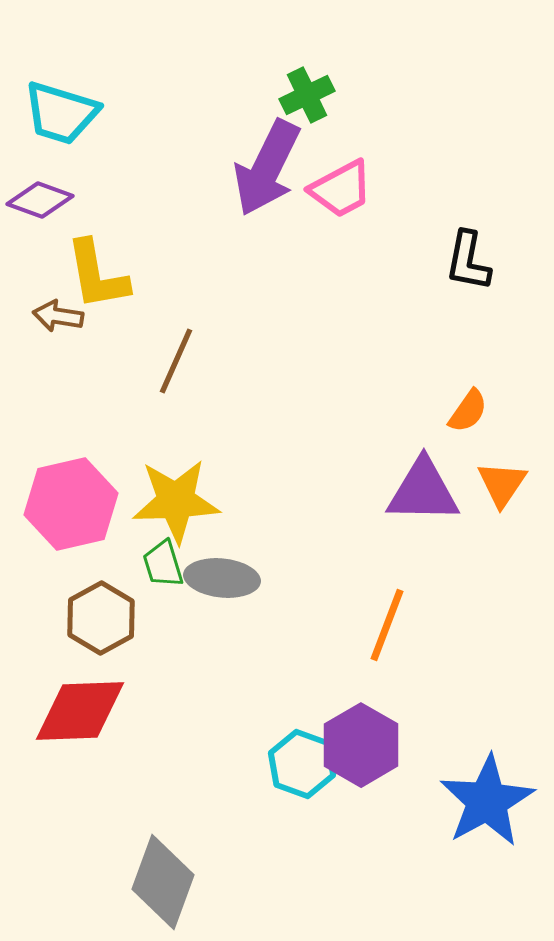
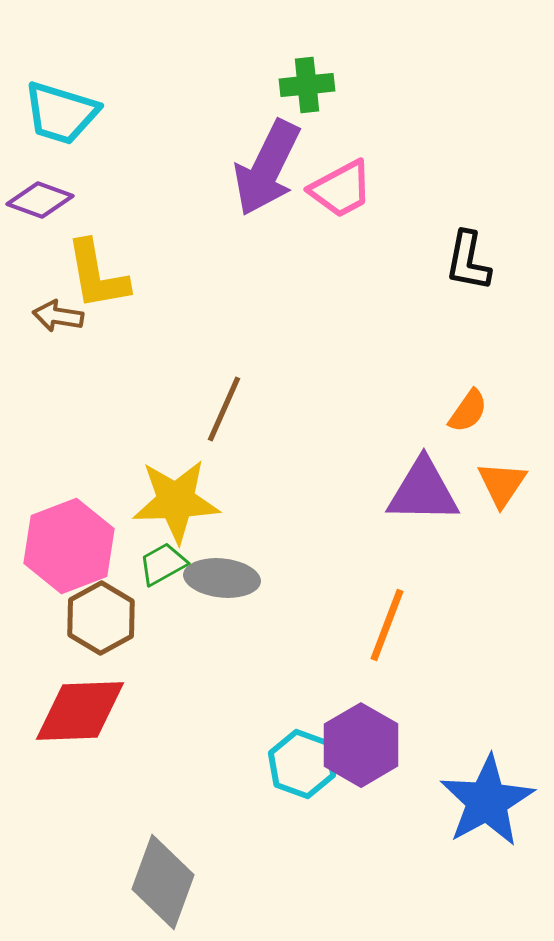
green cross: moved 10 px up; rotated 20 degrees clockwise
brown line: moved 48 px right, 48 px down
pink hexagon: moved 2 px left, 42 px down; rotated 8 degrees counterclockwise
green trapezoid: rotated 78 degrees clockwise
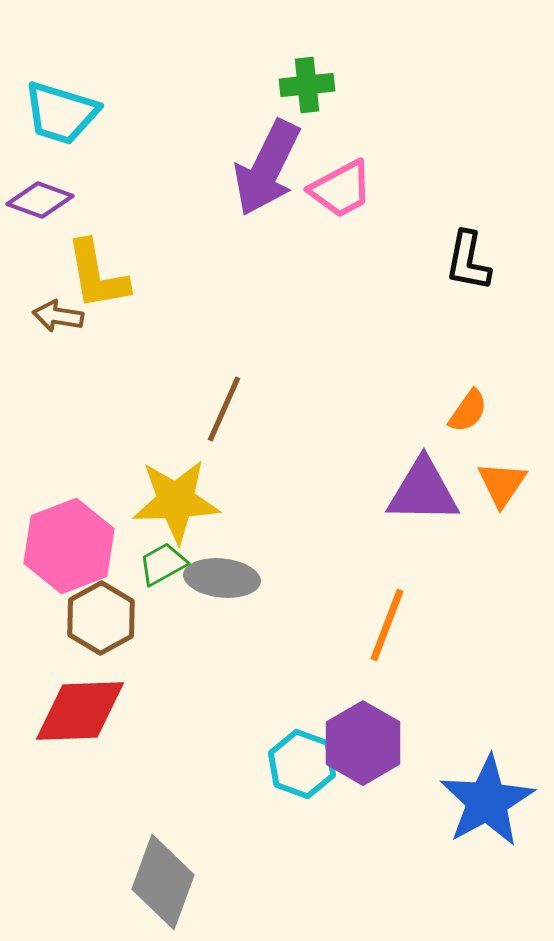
purple hexagon: moved 2 px right, 2 px up
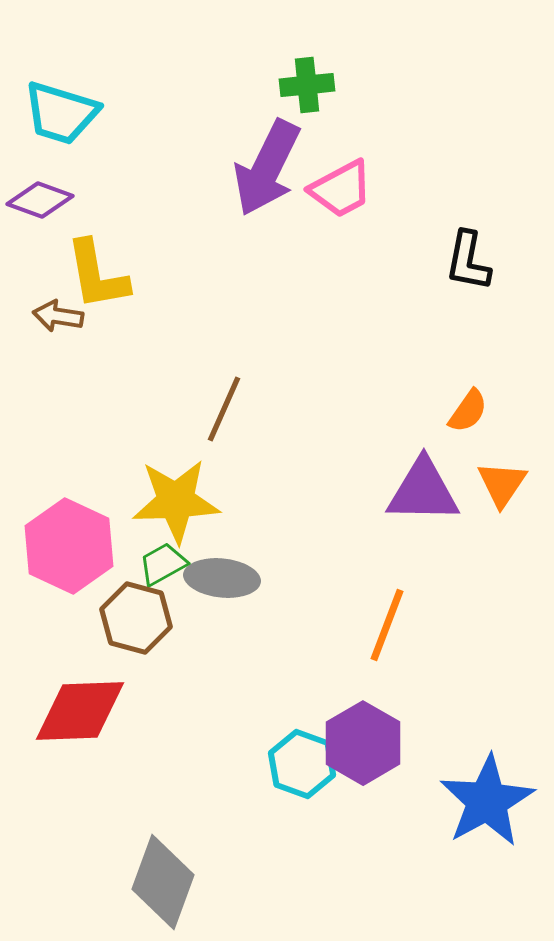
pink hexagon: rotated 14 degrees counterclockwise
brown hexagon: moved 35 px right; rotated 16 degrees counterclockwise
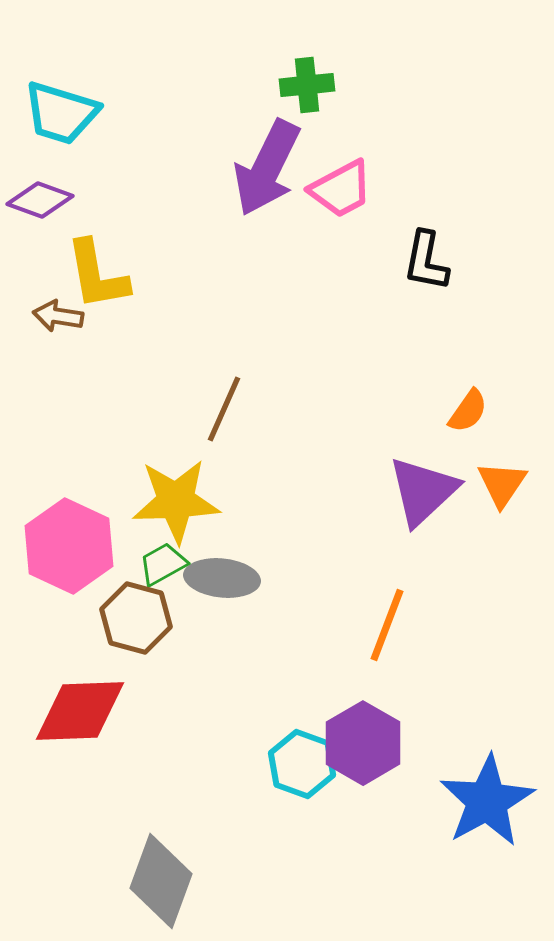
black L-shape: moved 42 px left
purple triangle: rotated 44 degrees counterclockwise
gray diamond: moved 2 px left, 1 px up
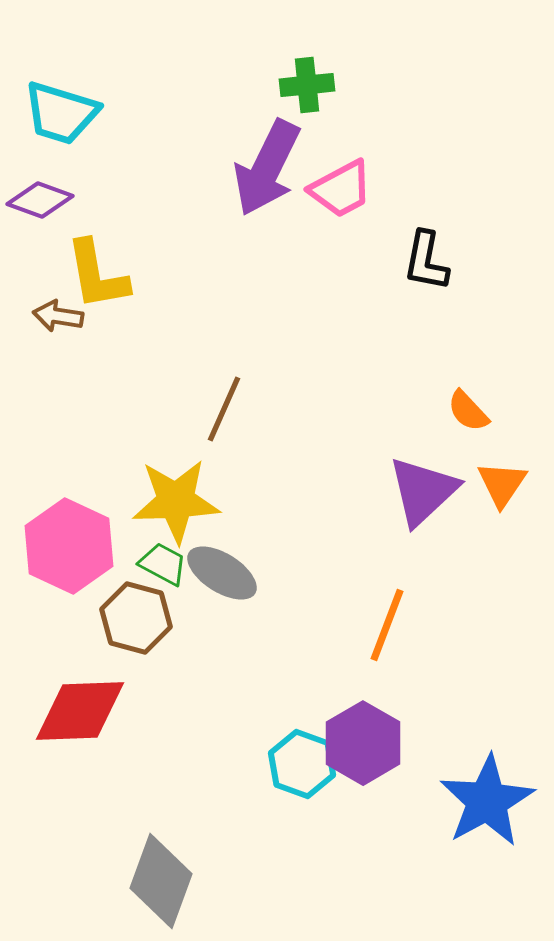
orange semicircle: rotated 102 degrees clockwise
green trapezoid: rotated 57 degrees clockwise
gray ellipse: moved 5 px up; rotated 26 degrees clockwise
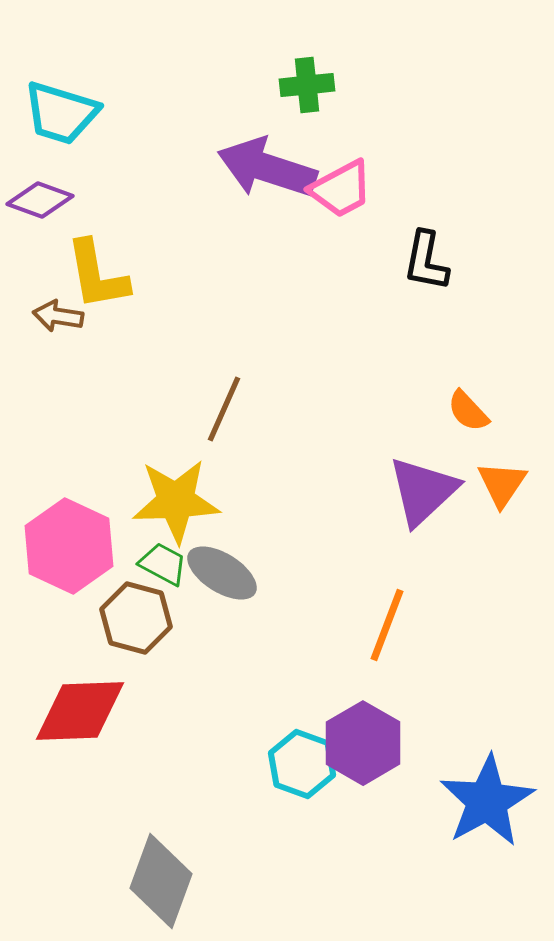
purple arrow: rotated 82 degrees clockwise
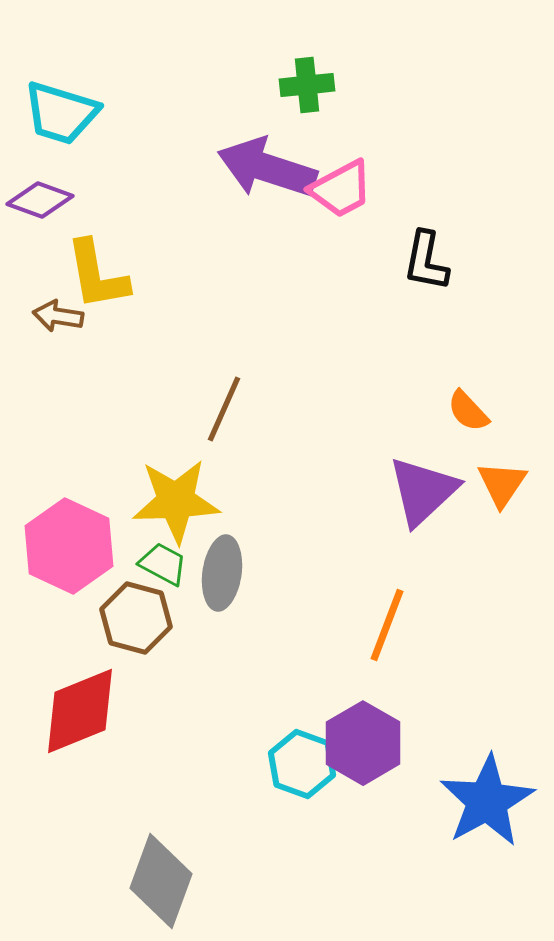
gray ellipse: rotated 66 degrees clockwise
red diamond: rotated 20 degrees counterclockwise
